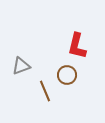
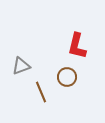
brown circle: moved 2 px down
brown line: moved 4 px left, 1 px down
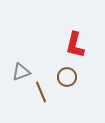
red L-shape: moved 2 px left, 1 px up
gray triangle: moved 6 px down
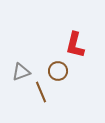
brown circle: moved 9 px left, 6 px up
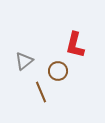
gray triangle: moved 3 px right, 11 px up; rotated 18 degrees counterclockwise
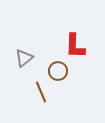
red L-shape: moved 1 px down; rotated 12 degrees counterclockwise
gray triangle: moved 3 px up
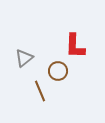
brown line: moved 1 px left, 1 px up
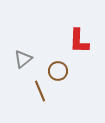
red L-shape: moved 4 px right, 5 px up
gray triangle: moved 1 px left, 1 px down
